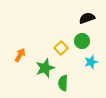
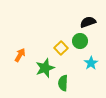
black semicircle: moved 1 px right, 4 px down
green circle: moved 2 px left
cyan star: moved 1 px down; rotated 16 degrees counterclockwise
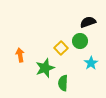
orange arrow: rotated 40 degrees counterclockwise
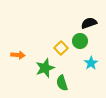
black semicircle: moved 1 px right, 1 px down
orange arrow: moved 2 px left; rotated 104 degrees clockwise
green semicircle: moved 1 px left; rotated 21 degrees counterclockwise
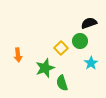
orange arrow: rotated 80 degrees clockwise
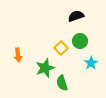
black semicircle: moved 13 px left, 7 px up
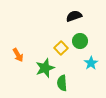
black semicircle: moved 2 px left
orange arrow: rotated 24 degrees counterclockwise
green semicircle: rotated 14 degrees clockwise
